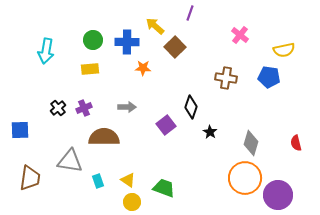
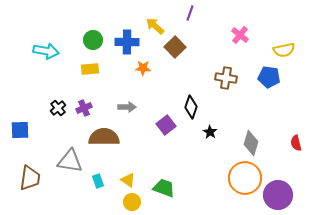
cyan arrow: rotated 90 degrees counterclockwise
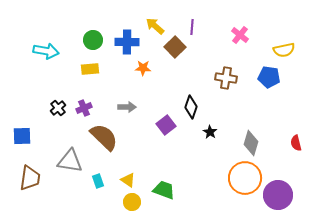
purple line: moved 2 px right, 14 px down; rotated 14 degrees counterclockwise
blue square: moved 2 px right, 6 px down
brown semicircle: rotated 44 degrees clockwise
green trapezoid: moved 2 px down
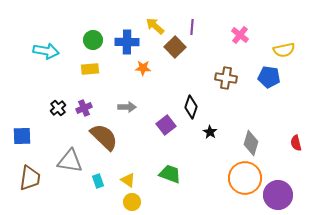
green trapezoid: moved 6 px right, 16 px up
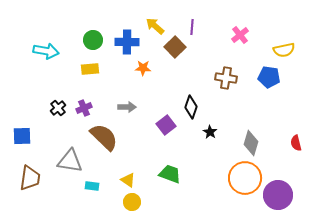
pink cross: rotated 12 degrees clockwise
cyan rectangle: moved 6 px left, 5 px down; rotated 64 degrees counterclockwise
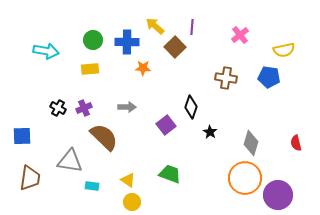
black cross: rotated 21 degrees counterclockwise
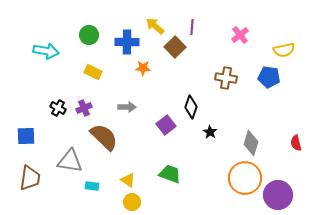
green circle: moved 4 px left, 5 px up
yellow rectangle: moved 3 px right, 3 px down; rotated 30 degrees clockwise
blue square: moved 4 px right
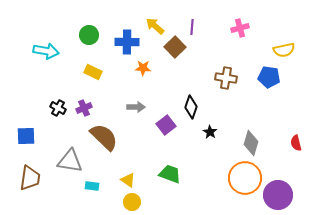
pink cross: moved 7 px up; rotated 24 degrees clockwise
gray arrow: moved 9 px right
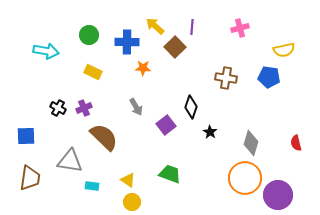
gray arrow: rotated 60 degrees clockwise
